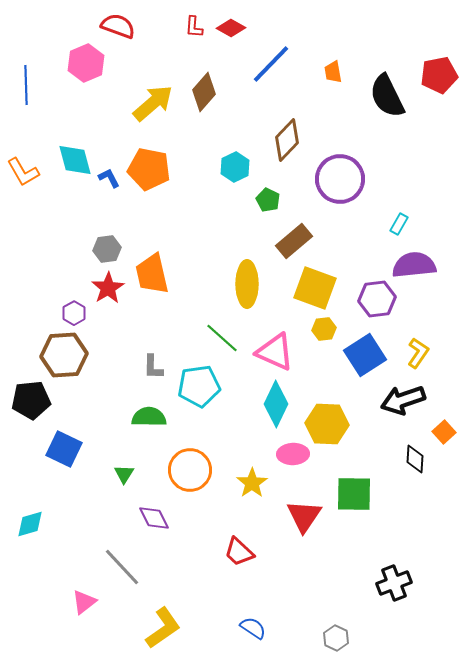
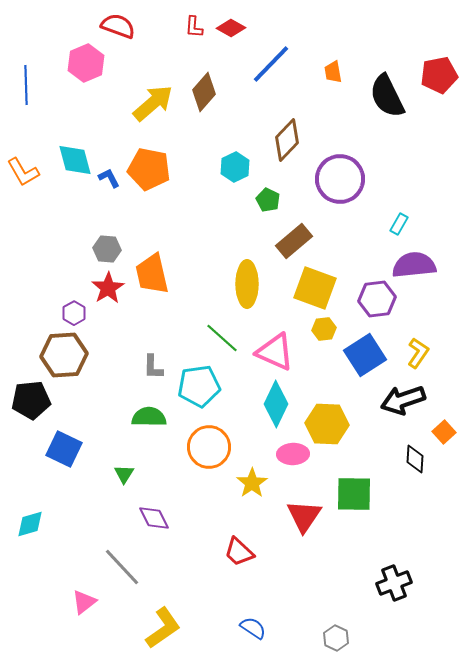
gray hexagon at (107, 249): rotated 12 degrees clockwise
orange circle at (190, 470): moved 19 px right, 23 px up
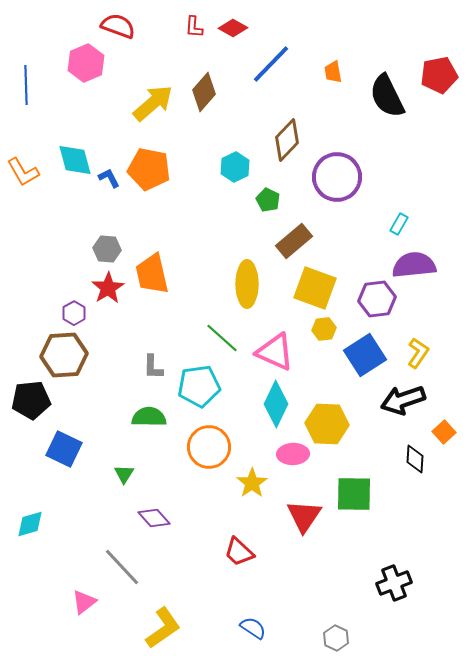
red diamond at (231, 28): moved 2 px right
purple circle at (340, 179): moved 3 px left, 2 px up
purple diamond at (154, 518): rotated 16 degrees counterclockwise
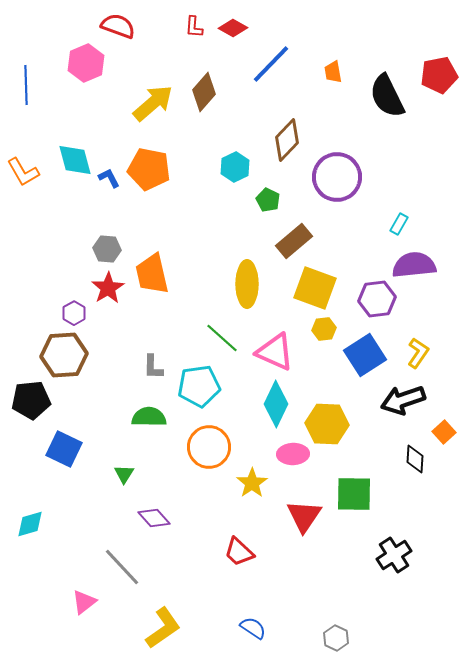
black cross at (394, 583): moved 28 px up; rotated 12 degrees counterclockwise
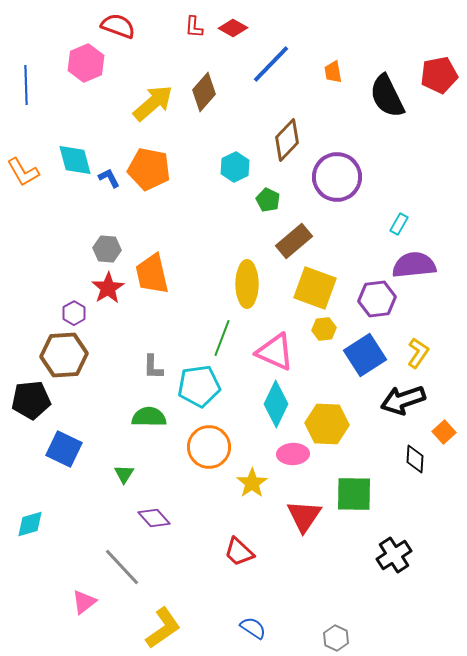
green line at (222, 338): rotated 69 degrees clockwise
